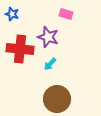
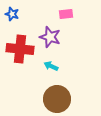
pink rectangle: rotated 24 degrees counterclockwise
purple star: moved 2 px right
cyan arrow: moved 1 px right, 2 px down; rotated 72 degrees clockwise
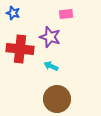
blue star: moved 1 px right, 1 px up
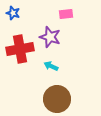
red cross: rotated 16 degrees counterclockwise
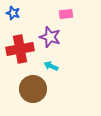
brown circle: moved 24 px left, 10 px up
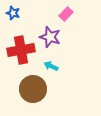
pink rectangle: rotated 40 degrees counterclockwise
red cross: moved 1 px right, 1 px down
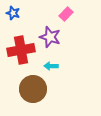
cyan arrow: rotated 24 degrees counterclockwise
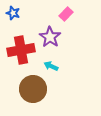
purple star: rotated 15 degrees clockwise
cyan arrow: rotated 24 degrees clockwise
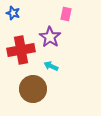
pink rectangle: rotated 32 degrees counterclockwise
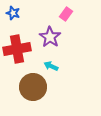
pink rectangle: rotated 24 degrees clockwise
red cross: moved 4 px left, 1 px up
brown circle: moved 2 px up
